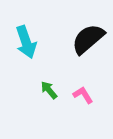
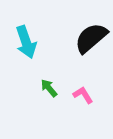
black semicircle: moved 3 px right, 1 px up
green arrow: moved 2 px up
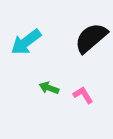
cyan arrow: rotated 72 degrees clockwise
green arrow: rotated 30 degrees counterclockwise
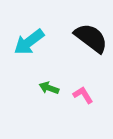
black semicircle: rotated 78 degrees clockwise
cyan arrow: moved 3 px right
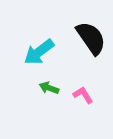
black semicircle: rotated 18 degrees clockwise
cyan arrow: moved 10 px right, 10 px down
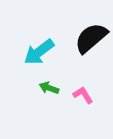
black semicircle: rotated 96 degrees counterclockwise
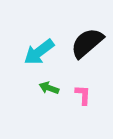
black semicircle: moved 4 px left, 5 px down
pink L-shape: rotated 35 degrees clockwise
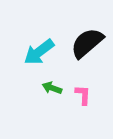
green arrow: moved 3 px right
